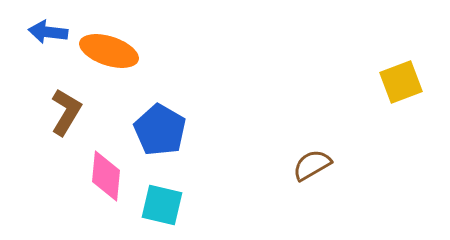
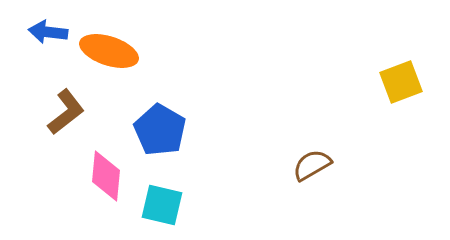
brown L-shape: rotated 21 degrees clockwise
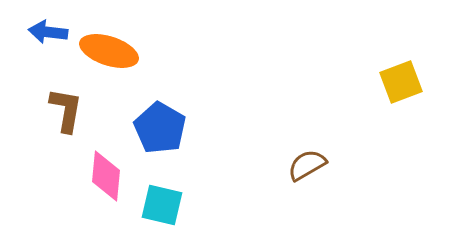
brown L-shape: moved 2 px up; rotated 42 degrees counterclockwise
blue pentagon: moved 2 px up
brown semicircle: moved 5 px left
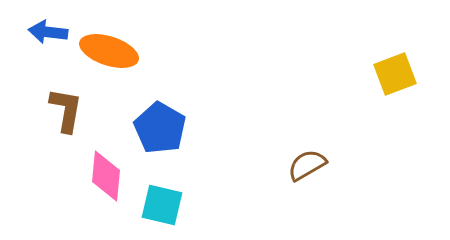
yellow square: moved 6 px left, 8 px up
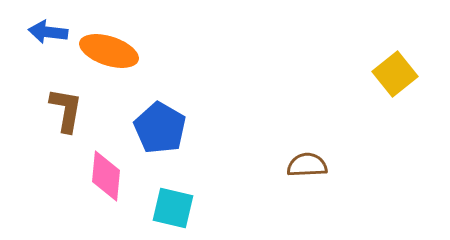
yellow square: rotated 18 degrees counterclockwise
brown semicircle: rotated 27 degrees clockwise
cyan square: moved 11 px right, 3 px down
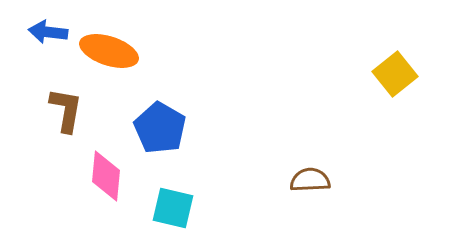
brown semicircle: moved 3 px right, 15 px down
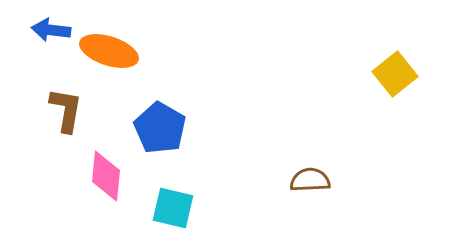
blue arrow: moved 3 px right, 2 px up
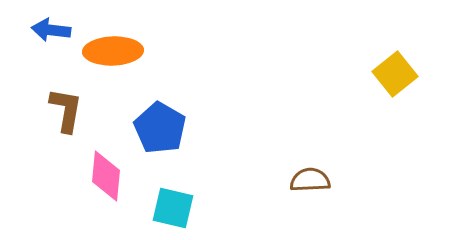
orange ellipse: moved 4 px right; rotated 20 degrees counterclockwise
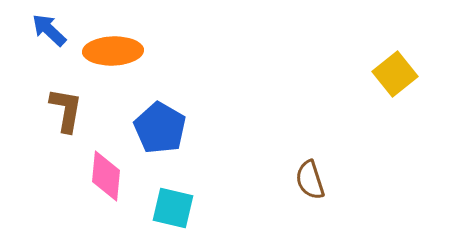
blue arrow: moved 2 px left; rotated 36 degrees clockwise
brown semicircle: rotated 105 degrees counterclockwise
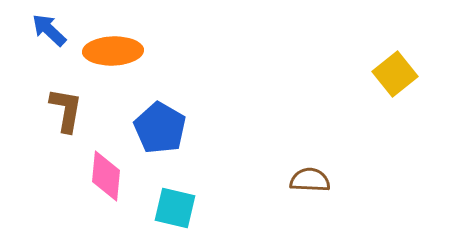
brown semicircle: rotated 111 degrees clockwise
cyan square: moved 2 px right
